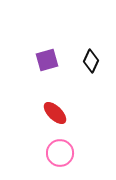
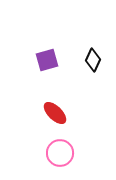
black diamond: moved 2 px right, 1 px up
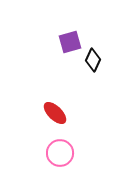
purple square: moved 23 px right, 18 px up
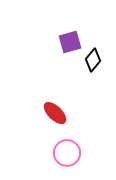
black diamond: rotated 15 degrees clockwise
pink circle: moved 7 px right
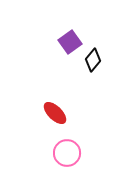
purple square: rotated 20 degrees counterclockwise
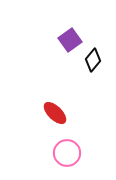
purple square: moved 2 px up
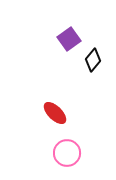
purple square: moved 1 px left, 1 px up
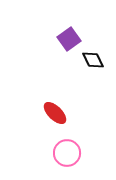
black diamond: rotated 65 degrees counterclockwise
